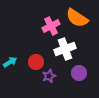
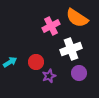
white cross: moved 6 px right
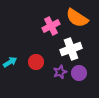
purple star: moved 11 px right, 4 px up
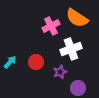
cyan arrow: rotated 16 degrees counterclockwise
purple circle: moved 1 px left, 15 px down
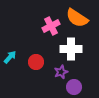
white cross: rotated 20 degrees clockwise
cyan arrow: moved 5 px up
purple star: moved 1 px right
purple circle: moved 4 px left, 1 px up
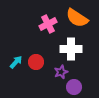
pink cross: moved 3 px left, 2 px up
cyan arrow: moved 6 px right, 5 px down
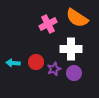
cyan arrow: moved 3 px left, 1 px down; rotated 128 degrees counterclockwise
purple star: moved 7 px left, 3 px up
purple circle: moved 14 px up
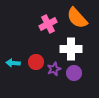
orange semicircle: rotated 15 degrees clockwise
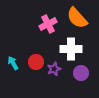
cyan arrow: rotated 56 degrees clockwise
purple circle: moved 7 px right
